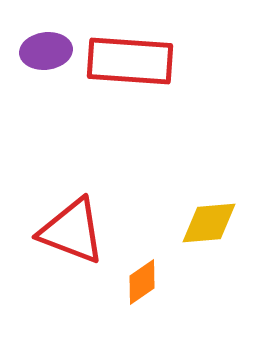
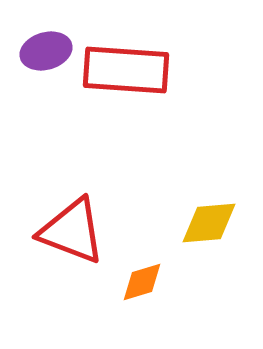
purple ellipse: rotated 9 degrees counterclockwise
red rectangle: moved 4 px left, 9 px down
orange diamond: rotated 18 degrees clockwise
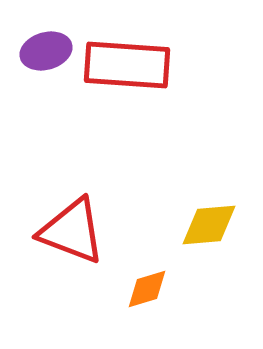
red rectangle: moved 1 px right, 5 px up
yellow diamond: moved 2 px down
orange diamond: moved 5 px right, 7 px down
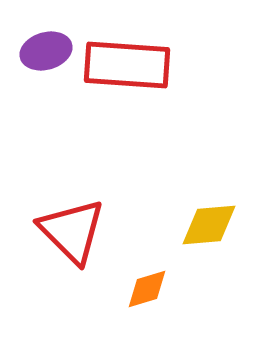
red triangle: rotated 24 degrees clockwise
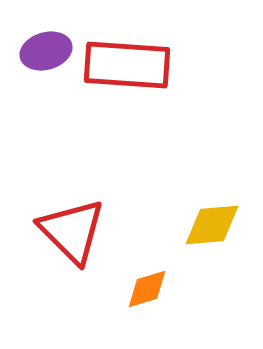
yellow diamond: moved 3 px right
